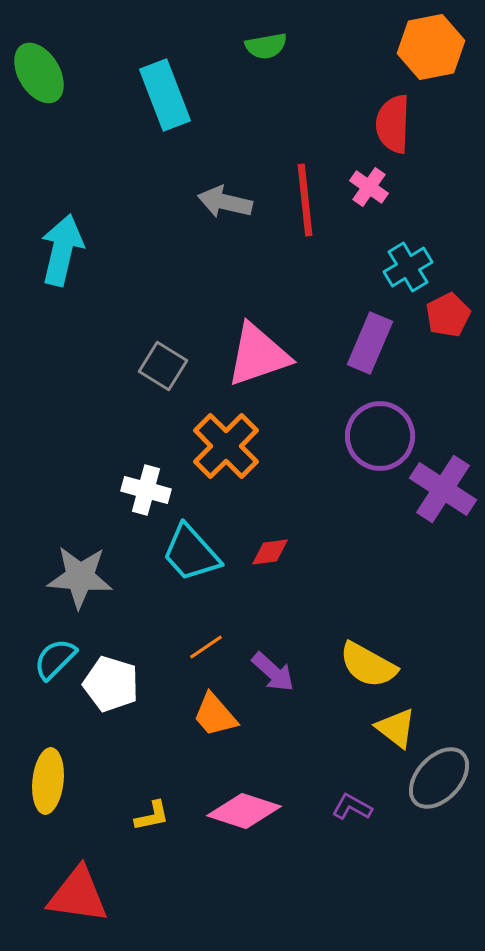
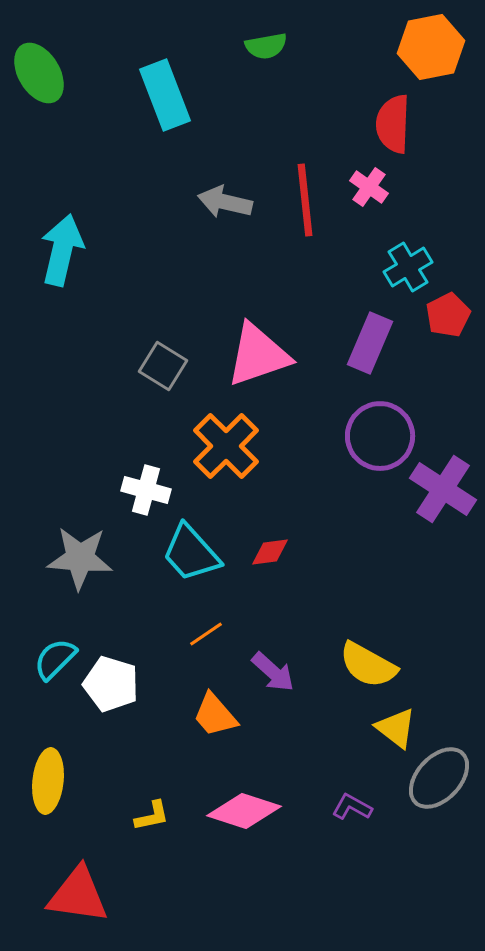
gray star: moved 19 px up
orange line: moved 13 px up
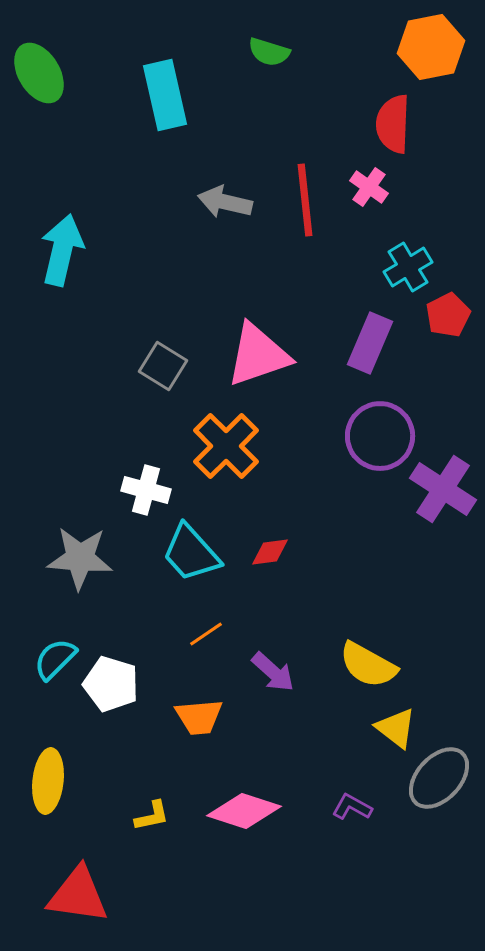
green semicircle: moved 3 px right, 6 px down; rotated 27 degrees clockwise
cyan rectangle: rotated 8 degrees clockwise
orange trapezoid: moved 16 px left, 2 px down; rotated 54 degrees counterclockwise
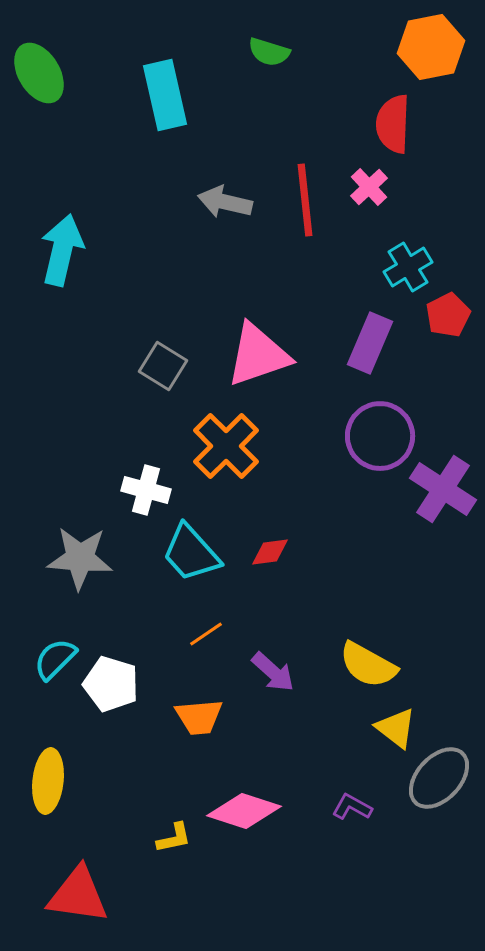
pink cross: rotated 12 degrees clockwise
yellow L-shape: moved 22 px right, 22 px down
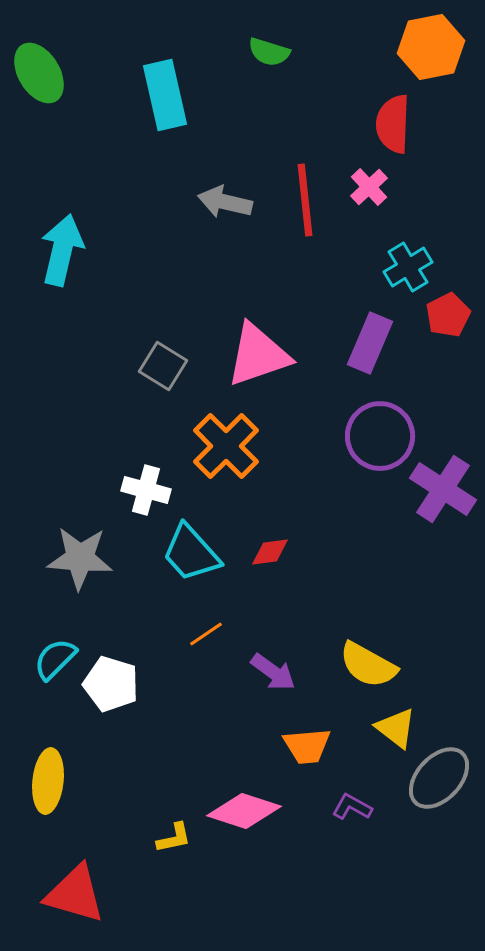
purple arrow: rotated 6 degrees counterclockwise
orange trapezoid: moved 108 px right, 29 px down
red triangle: moved 3 px left, 1 px up; rotated 8 degrees clockwise
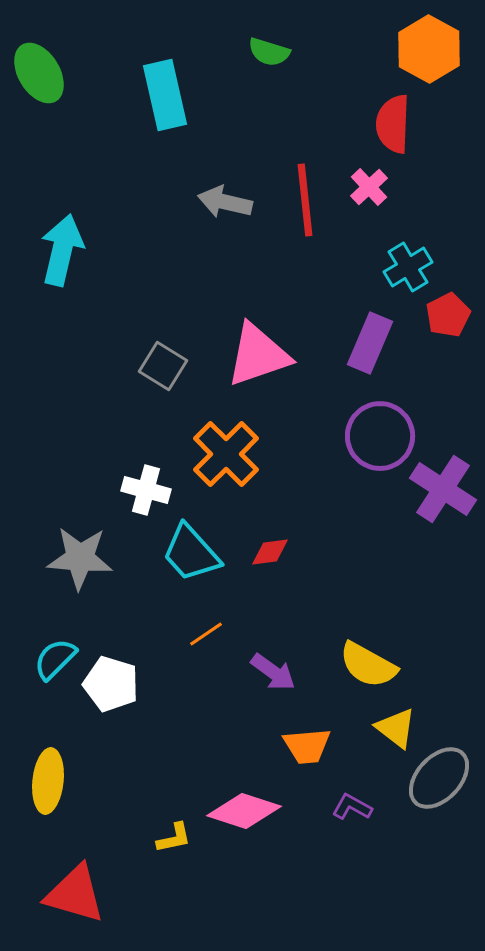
orange hexagon: moved 2 px left, 2 px down; rotated 20 degrees counterclockwise
orange cross: moved 8 px down
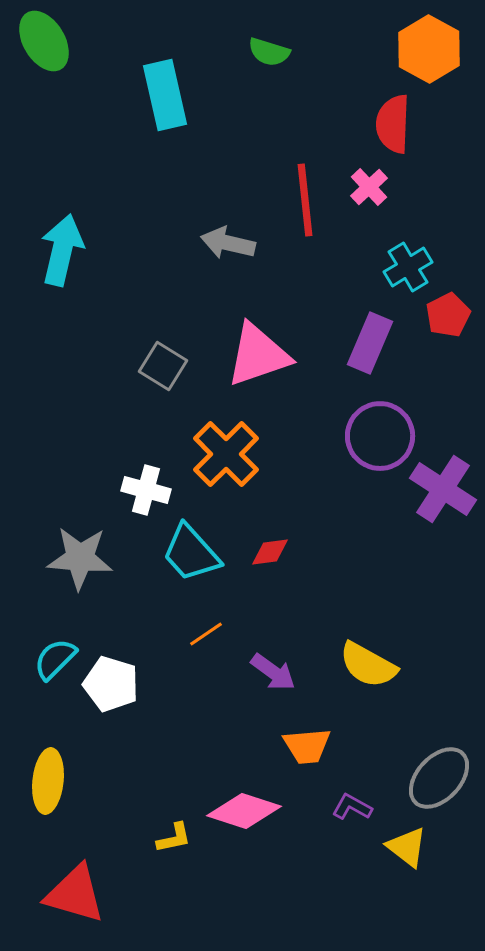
green ellipse: moved 5 px right, 32 px up
gray arrow: moved 3 px right, 41 px down
yellow triangle: moved 11 px right, 119 px down
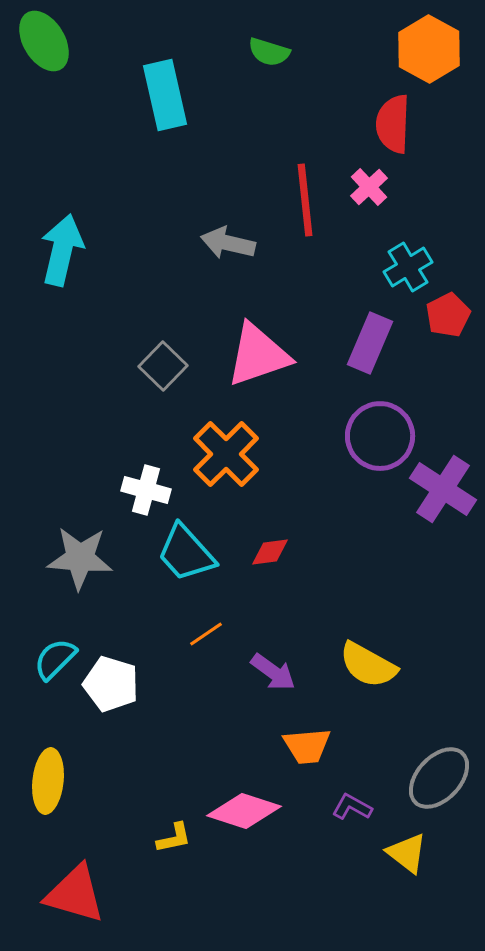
gray square: rotated 12 degrees clockwise
cyan trapezoid: moved 5 px left
yellow triangle: moved 6 px down
